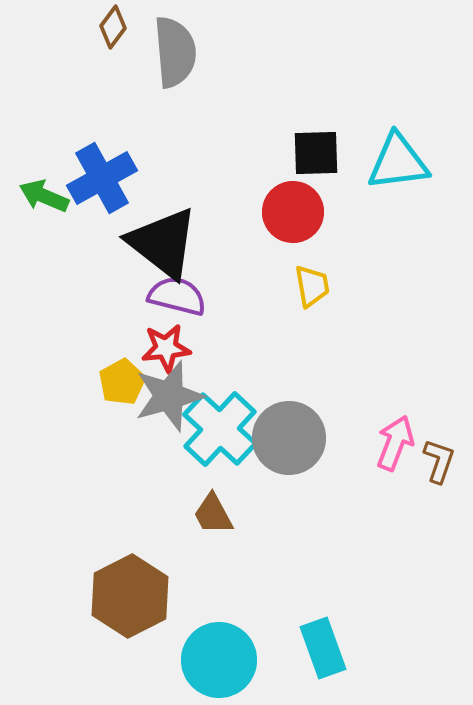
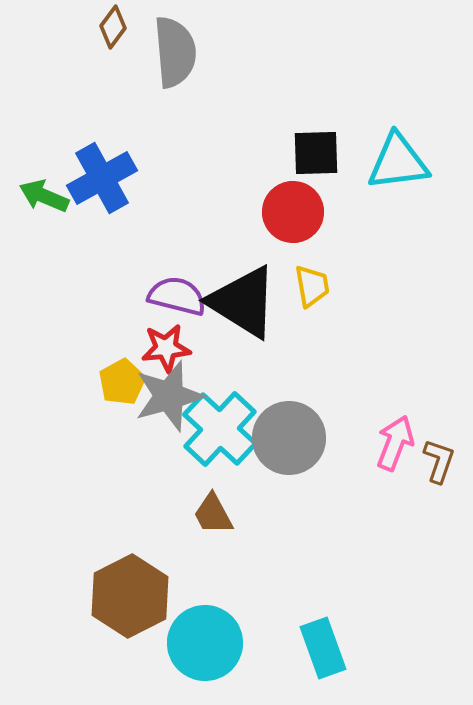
black triangle: moved 80 px right, 59 px down; rotated 6 degrees counterclockwise
cyan circle: moved 14 px left, 17 px up
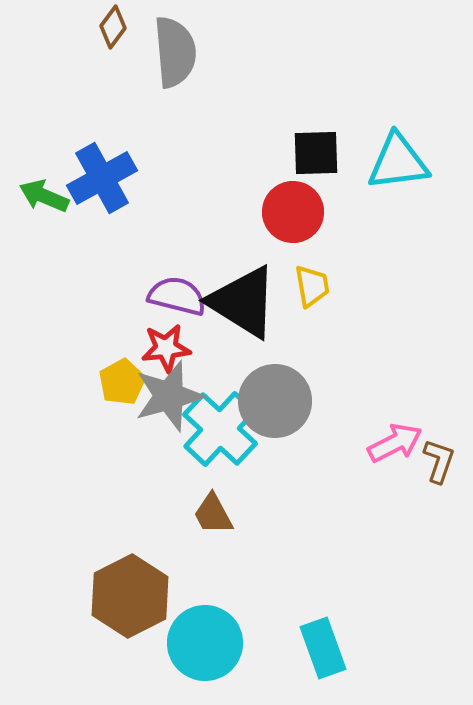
gray circle: moved 14 px left, 37 px up
pink arrow: rotated 42 degrees clockwise
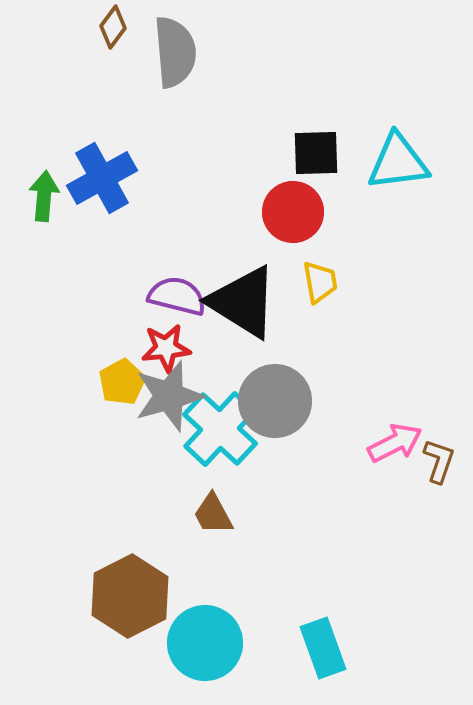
green arrow: rotated 72 degrees clockwise
yellow trapezoid: moved 8 px right, 4 px up
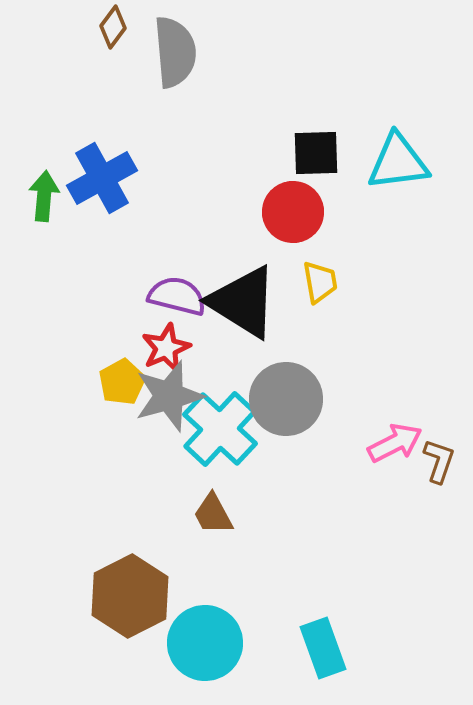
red star: rotated 18 degrees counterclockwise
gray circle: moved 11 px right, 2 px up
